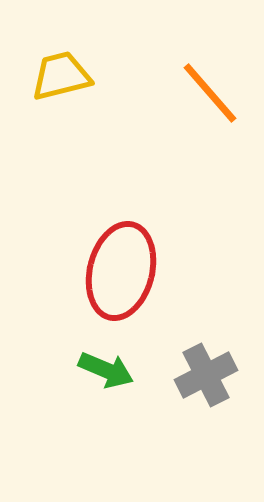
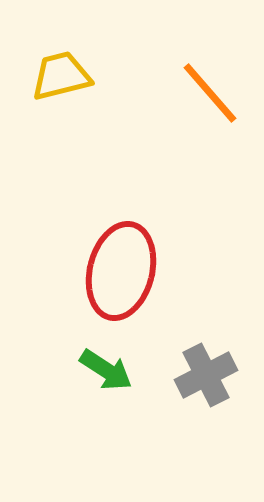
green arrow: rotated 10 degrees clockwise
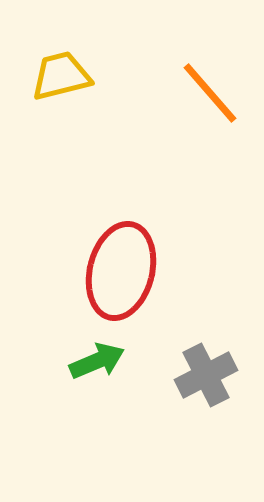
green arrow: moved 9 px left, 9 px up; rotated 56 degrees counterclockwise
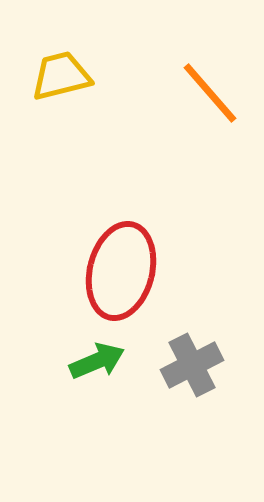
gray cross: moved 14 px left, 10 px up
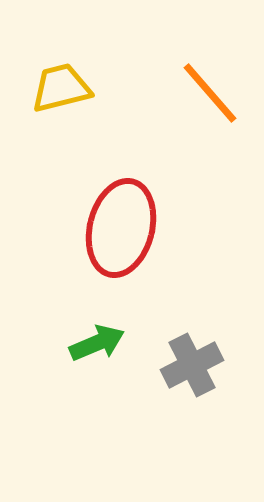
yellow trapezoid: moved 12 px down
red ellipse: moved 43 px up
green arrow: moved 18 px up
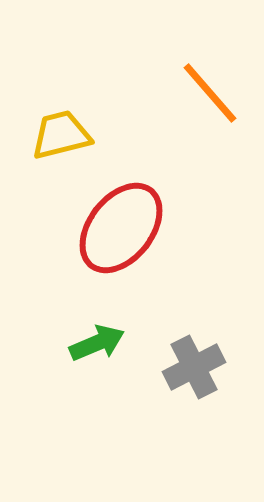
yellow trapezoid: moved 47 px down
red ellipse: rotated 24 degrees clockwise
gray cross: moved 2 px right, 2 px down
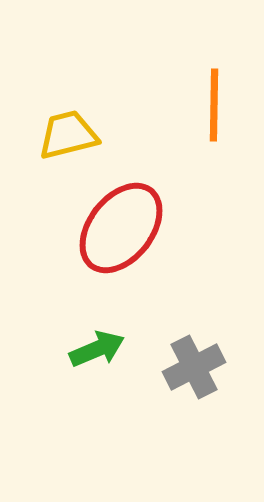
orange line: moved 4 px right, 12 px down; rotated 42 degrees clockwise
yellow trapezoid: moved 7 px right
green arrow: moved 6 px down
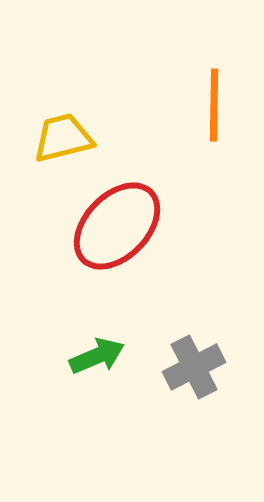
yellow trapezoid: moved 5 px left, 3 px down
red ellipse: moved 4 px left, 2 px up; rotated 6 degrees clockwise
green arrow: moved 7 px down
